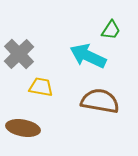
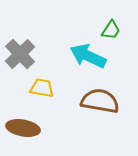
gray cross: moved 1 px right
yellow trapezoid: moved 1 px right, 1 px down
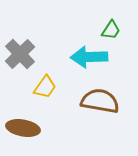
cyan arrow: moved 1 px right, 1 px down; rotated 27 degrees counterclockwise
yellow trapezoid: moved 3 px right, 1 px up; rotated 115 degrees clockwise
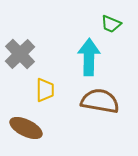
green trapezoid: moved 6 px up; rotated 80 degrees clockwise
cyan arrow: rotated 93 degrees clockwise
yellow trapezoid: moved 3 px down; rotated 35 degrees counterclockwise
brown ellipse: moved 3 px right; rotated 16 degrees clockwise
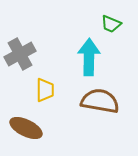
gray cross: rotated 16 degrees clockwise
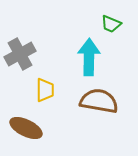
brown semicircle: moved 1 px left
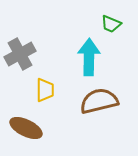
brown semicircle: rotated 24 degrees counterclockwise
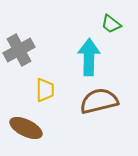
green trapezoid: rotated 15 degrees clockwise
gray cross: moved 1 px left, 4 px up
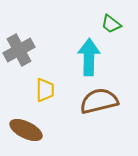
brown ellipse: moved 2 px down
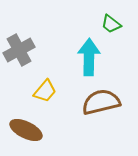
yellow trapezoid: moved 1 px down; rotated 40 degrees clockwise
brown semicircle: moved 2 px right, 1 px down
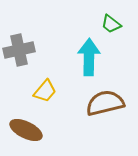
gray cross: rotated 16 degrees clockwise
brown semicircle: moved 4 px right, 1 px down
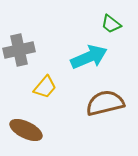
cyan arrow: rotated 66 degrees clockwise
yellow trapezoid: moved 4 px up
